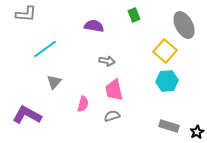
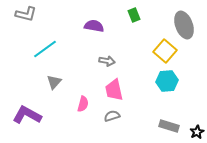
gray L-shape: rotated 10 degrees clockwise
gray ellipse: rotated 8 degrees clockwise
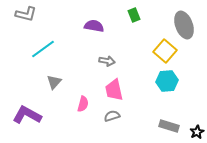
cyan line: moved 2 px left
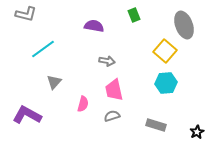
cyan hexagon: moved 1 px left, 2 px down
gray rectangle: moved 13 px left, 1 px up
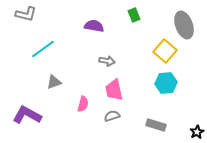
gray triangle: rotated 28 degrees clockwise
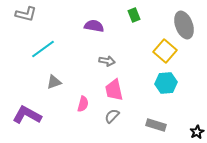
gray semicircle: rotated 28 degrees counterclockwise
